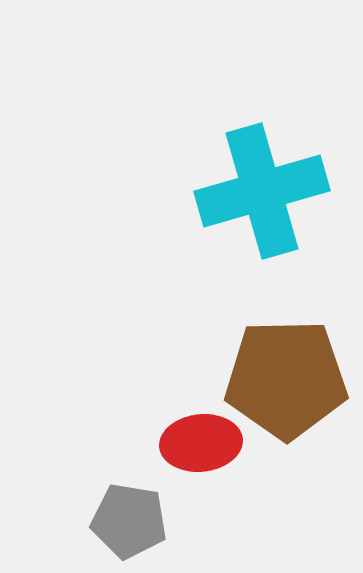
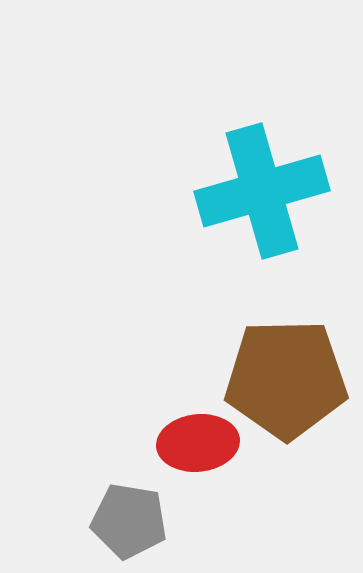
red ellipse: moved 3 px left
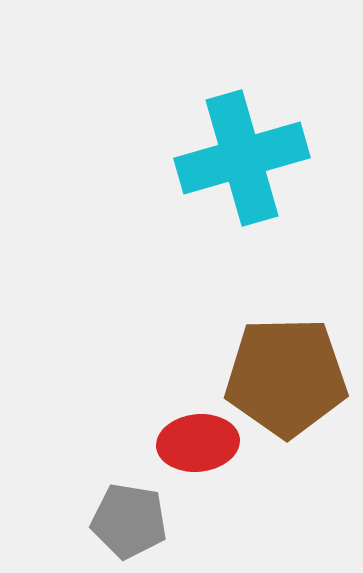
cyan cross: moved 20 px left, 33 px up
brown pentagon: moved 2 px up
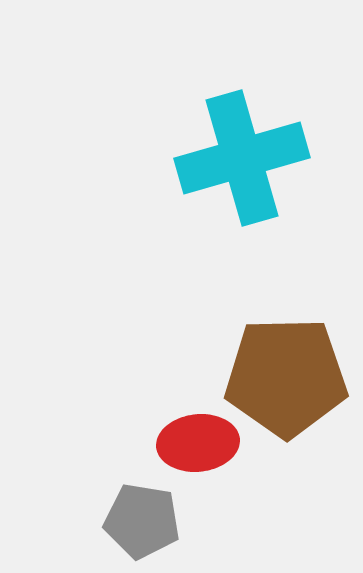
gray pentagon: moved 13 px right
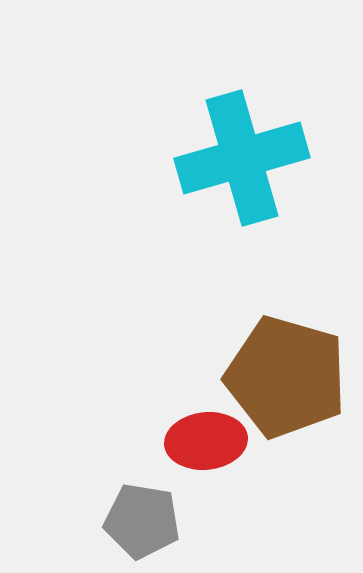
brown pentagon: rotated 17 degrees clockwise
red ellipse: moved 8 px right, 2 px up
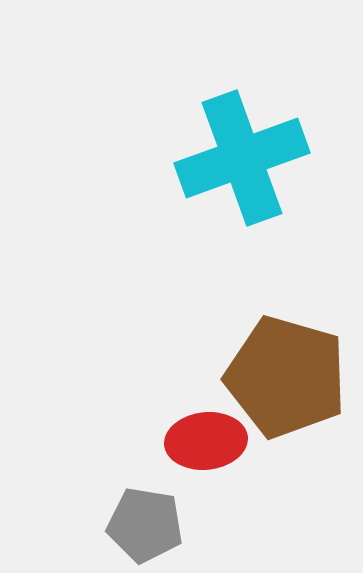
cyan cross: rotated 4 degrees counterclockwise
gray pentagon: moved 3 px right, 4 px down
